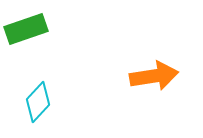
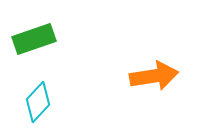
green rectangle: moved 8 px right, 10 px down
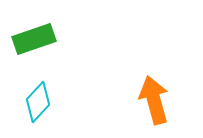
orange arrow: moved 24 px down; rotated 96 degrees counterclockwise
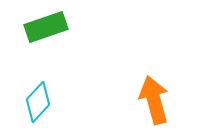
green rectangle: moved 12 px right, 12 px up
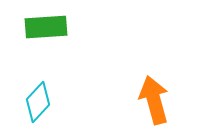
green rectangle: rotated 15 degrees clockwise
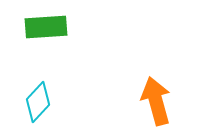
orange arrow: moved 2 px right, 1 px down
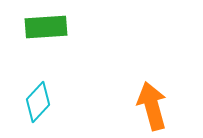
orange arrow: moved 4 px left, 5 px down
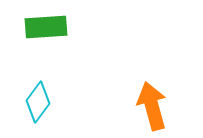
cyan diamond: rotated 6 degrees counterclockwise
